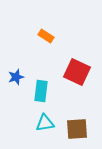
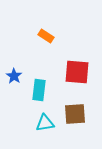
red square: rotated 20 degrees counterclockwise
blue star: moved 2 px left, 1 px up; rotated 21 degrees counterclockwise
cyan rectangle: moved 2 px left, 1 px up
brown square: moved 2 px left, 15 px up
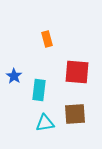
orange rectangle: moved 1 px right, 3 px down; rotated 42 degrees clockwise
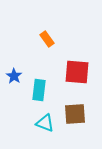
orange rectangle: rotated 21 degrees counterclockwise
cyan triangle: rotated 30 degrees clockwise
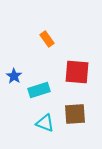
cyan rectangle: rotated 65 degrees clockwise
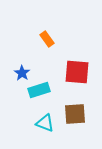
blue star: moved 8 px right, 3 px up
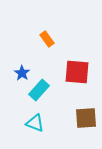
cyan rectangle: rotated 30 degrees counterclockwise
brown square: moved 11 px right, 4 px down
cyan triangle: moved 10 px left
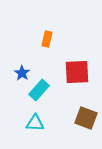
orange rectangle: rotated 49 degrees clockwise
red square: rotated 8 degrees counterclockwise
brown square: rotated 25 degrees clockwise
cyan triangle: rotated 18 degrees counterclockwise
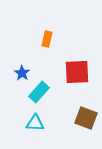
cyan rectangle: moved 2 px down
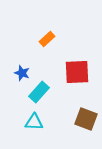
orange rectangle: rotated 35 degrees clockwise
blue star: rotated 14 degrees counterclockwise
brown square: moved 1 px down
cyan triangle: moved 1 px left, 1 px up
